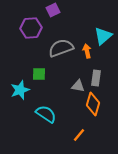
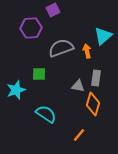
cyan star: moved 4 px left
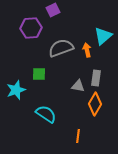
orange arrow: moved 1 px up
orange diamond: moved 2 px right; rotated 15 degrees clockwise
orange line: moved 1 px left, 1 px down; rotated 32 degrees counterclockwise
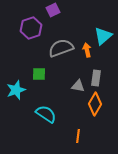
purple hexagon: rotated 15 degrees counterclockwise
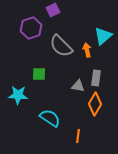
gray semicircle: moved 2 px up; rotated 115 degrees counterclockwise
cyan star: moved 2 px right, 5 px down; rotated 24 degrees clockwise
cyan semicircle: moved 4 px right, 4 px down
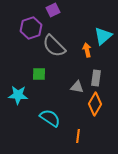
gray semicircle: moved 7 px left
gray triangle: moved 1 px left, 1 px down
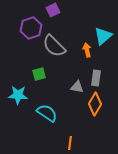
green square: rotated 16 degrees counterclockwise
cyan semicircle: moved 3 px left, 5 px up
orange line: moved 8 px left, 7 px down
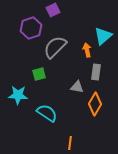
gray semicircle: moved 1 px right, 1 px down; rotated 90 degrees clockwise
gray rectangle: moved 6 px up
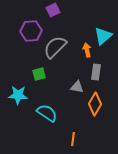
purple hexagon: moved 3 px down; rotated 15 degrees clockwise
orange line: moved 3 px right, 4 px up
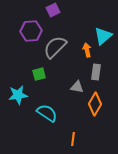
cyan star: rotated 12 degrees counterclockwise
